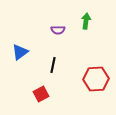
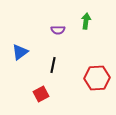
red hexagon: moved 1 px right, 1 px up
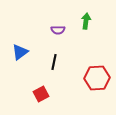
black line: moved 1 px right, 3 px up
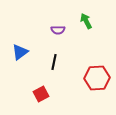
green arrow: rotated 35 degrees counterclockwise
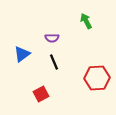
purple semicircle: moved 6 px left, 8 px down
blue triangle: moved 2 px right, 2 px down
black line: rotated 35 degrees counterclockwise
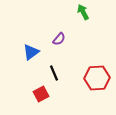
green arrow: moved 3 px left, 9 px up
purple semicircle: moved 7 px right, 1 px down; rotated 48 degrees counterclockwise
blue triangle: moved 9 px right, 2 px up
black line: moved 11 px down
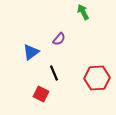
red square: rotated 35 degrees counterclockwise
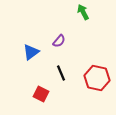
purple semicircle: moved 2 px down
black line: moved 7 px right
red hexagon: rotated 15 degrees clockwise
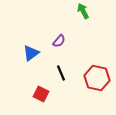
green arrow: moved 1 px up
blue triangle: moved 1 px down
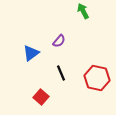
red square: moved 3 px down; rotated 14 degrees clockwise
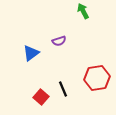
purple semicircle: rotated 32 degrees clockwise
black line: moved 2 px right, 16 px down
red hexagon: rotated 20 degrees counterclockwise
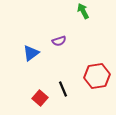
red hexagon: moved 2 px up
red square: moved 1 px left, 1 px down
